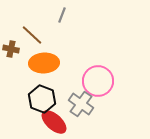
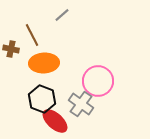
gray line: rotated 28 degrees clockwise
brown line: rotated 20 degrees clockwise
red ellipse: moved 1 px right, 1 px up
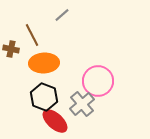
black hexagon: moved 2 px right, 2 px up
gray cross: moved 1 px right; rotated 15 degrees clockwise
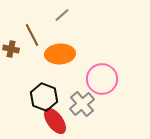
orange ellipse: moved 16 px right, 9 px up
pink circle: moved 4 px right, 2 px up
red ellipse: rotated 12 degrees clockwise
